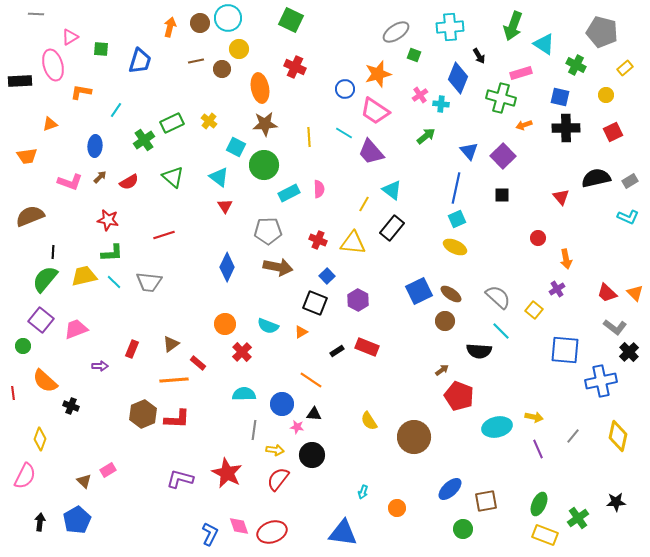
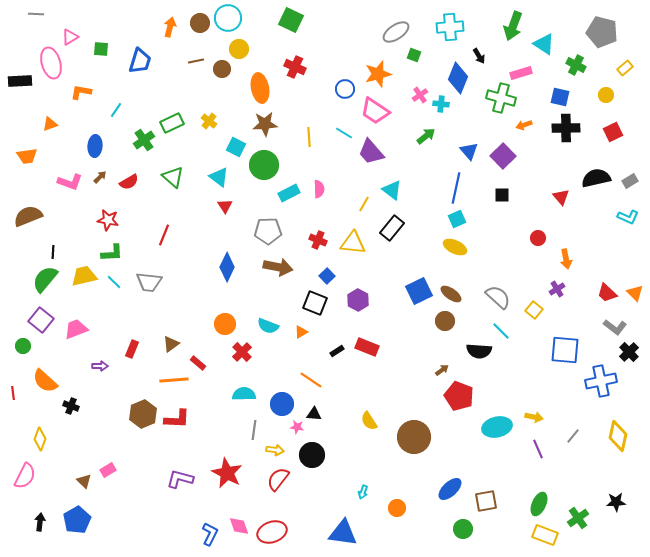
pink ellipse at (53, 65): moved 2 px left, 2 px up
brown semicircle at (30, 216): moved 2 px left
red line at (164, 235): rotated 50 degrees counterclockwise
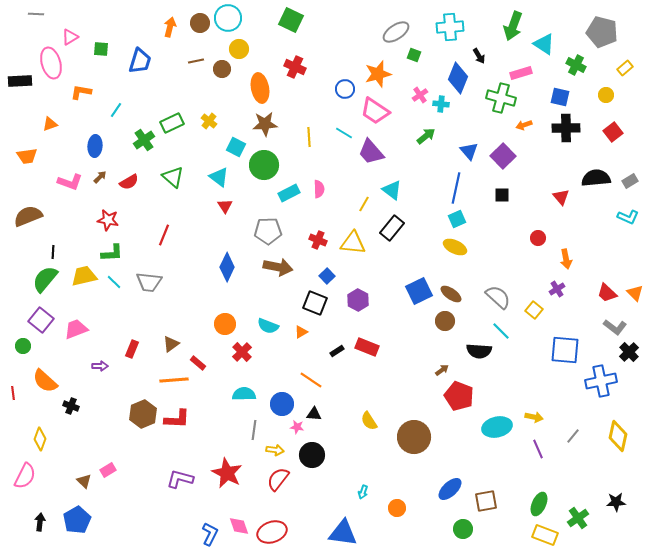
red square at (613, 132): rotated 12 degrees counterclockwise
black semicircle at (596, 178): rotated 8 degrees clockwise
